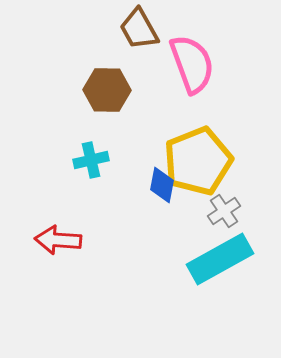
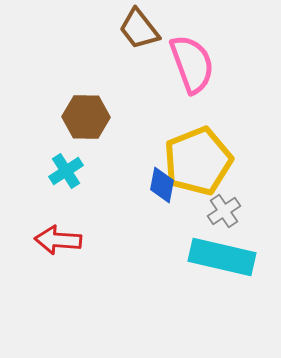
brown trapezoid: rotated 9 degrees counterclockwise
brown hexagon: moved 21 px left, 27 px down
cyan cross: moved 25 px left, 11 px down; rotated 20 degrees counterclockwise
cyan rectangle: moved 2 px right, 2 px up; rotated 42 degrees clockwise
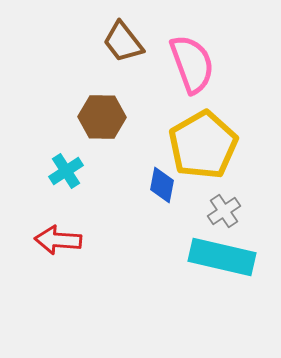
brown trapezoid: moved 16 px left, 13 px down
brown hexagon: moved 16 px right
yellow pentagon: moved 5 px right, 16 px up; rotated 8 degrees counterclockwise
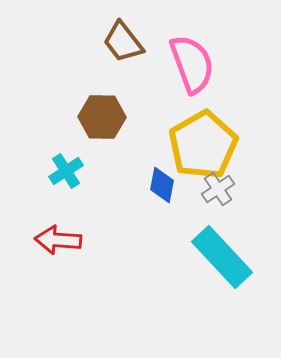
gray cross: moved 6 px left, 22 px up
cyan rectangle: rotated 34 degrees clockwise
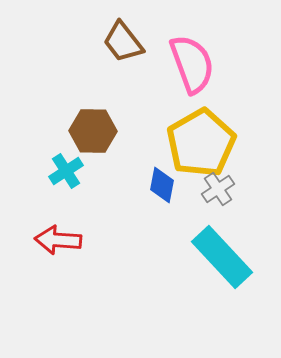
brown hexagon: moved 9 px left, 14 px down
yellow pentagon: moved 2 px left, 2 px up
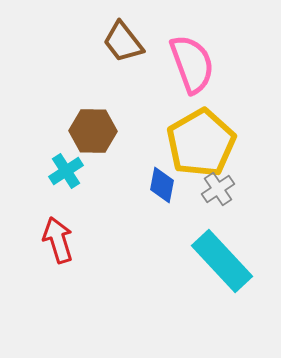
red arrow: rotated 69 degrees clockwise
cyan rectangle: moved 4 px down
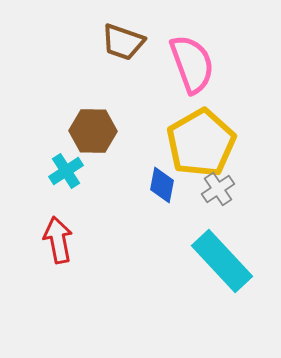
brown trapezoid: rotated 33 degrees counterclockwise
red arrow: rotated 6 degrees clockwise
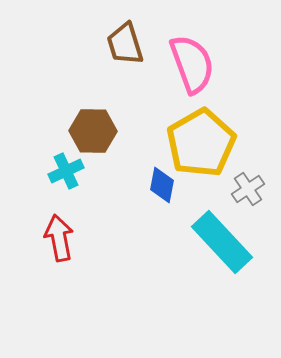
brown trapezoid: moved 2 px right, 2 px down; rotated 54 degrees clockwise
cyan cross: rotated 8 degrees clockwise
gray cross: moved 30 px right
red arrow: moved 1 px right, 2 px up
cyan rectangle: moved 19 px up
